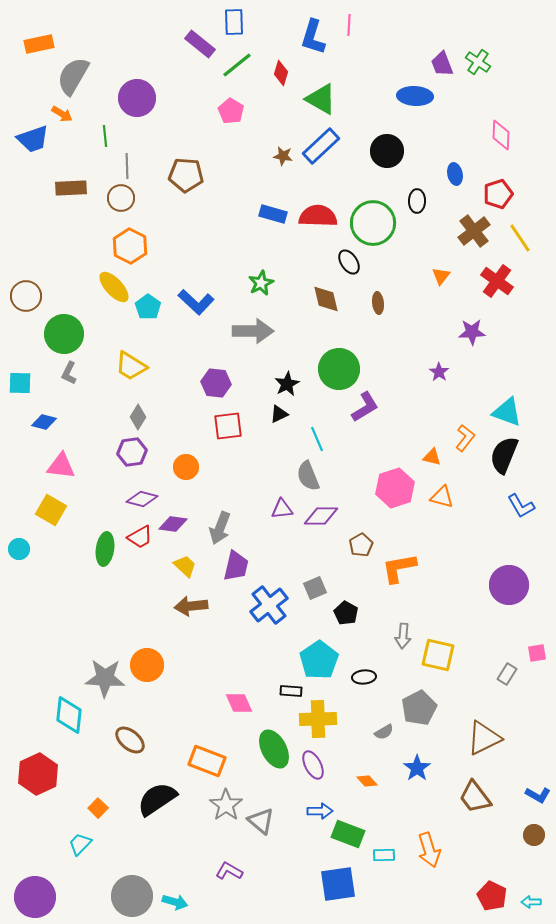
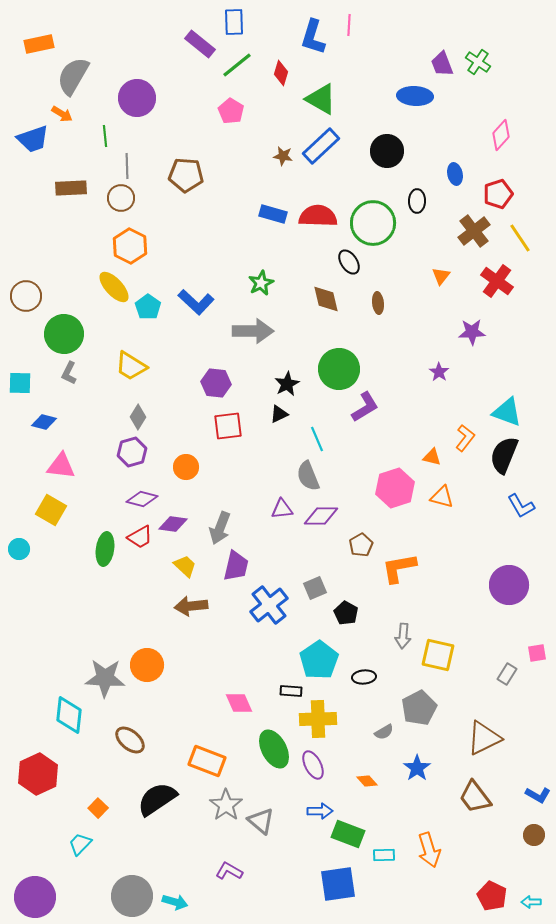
pink diamond at (501, 135): rotated 40 degrees clockwise
purple hexagon at (132, 452): rotated 8 degrees counterclockwise
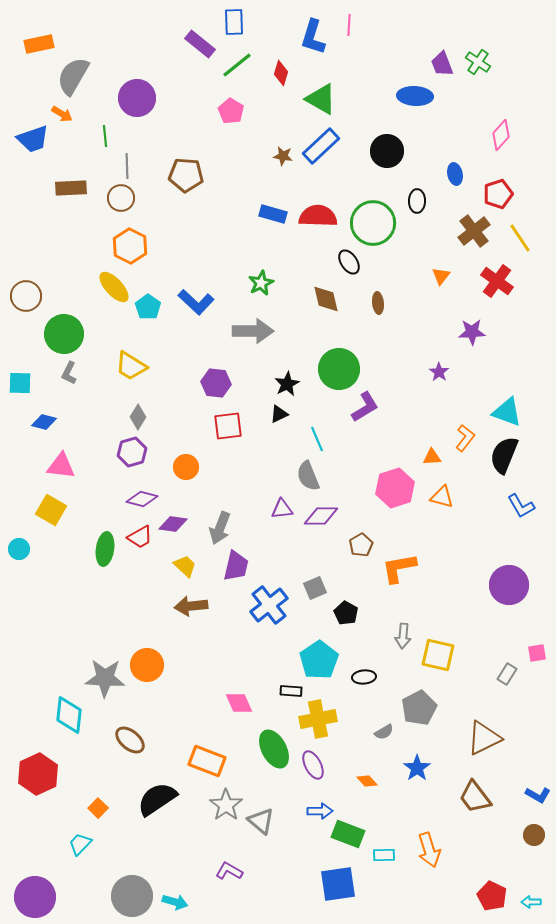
orange triangle at (432, 457): rotated 18 degrees counterclockwise
yellow cross at (318, 719): rotated 9 degrees counterclockwise
